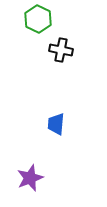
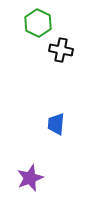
green hexagon: moved 4 px down
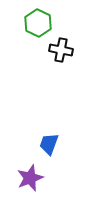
blue trapezoid: moved 7 px left, 20 px down; rotated 15 degrees clockwise
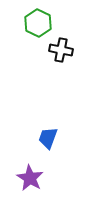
blue trapezoid: moved 1 px left, 6 px up
purple star: rotated 20 degrees counterclockwise
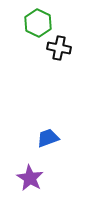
black cross: moved 2 px left, 2 px up
blue trapezoid: rotated 50 degrees clockwise
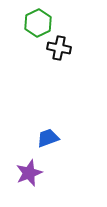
green hexagon: rotated 8 degrees clockwise
purple star: moved 1 px left, 5 px up; rotated 20 degrees clockwise
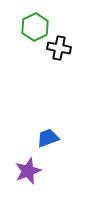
green hexagon: moved 3 px left, 4 px down
purple star: moved 1 px left, 2 px up
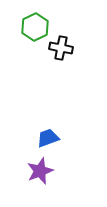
black cross: moved 2 px right
purple star: moved 12 px right
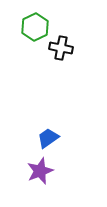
blue trapezoid: rotated 15 degrees counterclockwise
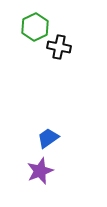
black cross: moved 2 px left, 1 px up
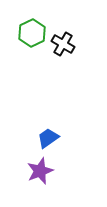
green hexagon: moved 3 px left, 6 px down
black cross: moved 4 px right, 3 px up; rotated 20 degrees clockwise
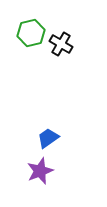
green hexagon: moved 1 px left; rotated 12 degrees clockwise
black cross: moved 2 px left
